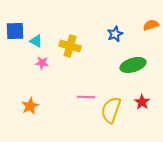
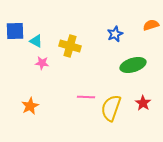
red star: moved 1 px right, 1 px down
yellow semicircle: moved 2 px up
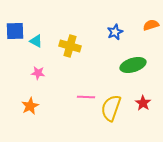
blue star: moved 2 px up
pink star: moved 4 px left, 10 px down
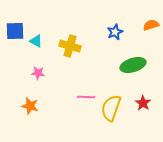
orange star: rotated 30 degrees counterclockwise
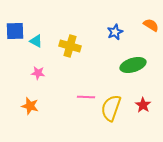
orange semicircle: rotated 49 degrees clockwise
red star: moved 2 px down
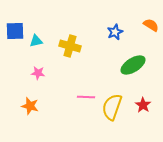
cyan triangle: rotated 40 degrees counterclockwise
green ellipse: rotated 15 degrees counterclockwise
yellow semicircle: moved 1 px right, 1 px up
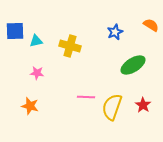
pink star: moved 1 px left
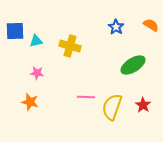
blue star: moved 1 px right, 5 px up; rotated 14 degrees counterclockwise
orange star: moved 4 px up
